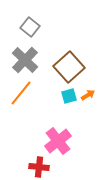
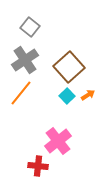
gray cross: rotated 12 degrees clockwise
cyan square: moved 2 px left; rotated 28 degrees counterclockwise
red cross: moved 1 px left, 1 px up
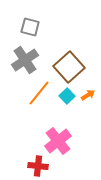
gray square: rotated 24 degrees counterclockwise
orange line: moved 18 px right
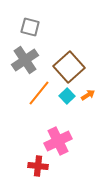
pink cross: rotated 12 degrees clockwise
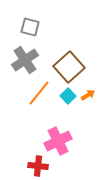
cyan square: moved 1 px right
